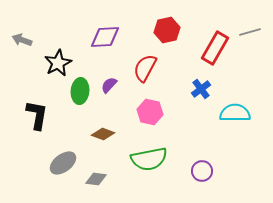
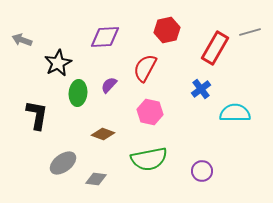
green ellipse: moved 2 px left, 2 px down
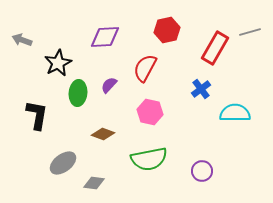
gray diamond: moved 2 px left, 4 px down
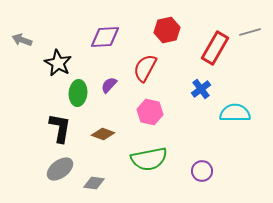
black star: rotated 16 degrees counterclockwise
black L-shape: moved 23 px right, 13 px down
gray ellipse: moved 3 px left, 6 px down
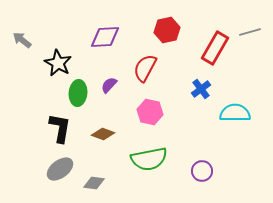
gray arrow: rotated 18 degrees clockwise
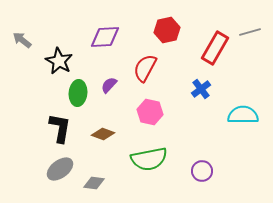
black star: moved 1 px right, 2 px up
cyan semicircle: moved 8 px right, 2 px down
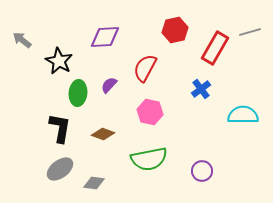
red hexagon: moved 8 px right
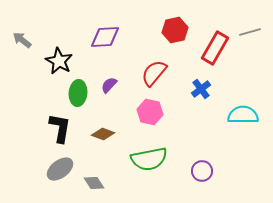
red semicircle: moved 9 px right, 5 px down; rotated 12 degrees clockwise
gray diamond: rotated 50 degrees clockwise
